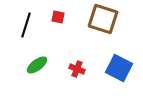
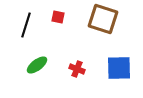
blue square: rotated 28 degrees counterclockwise
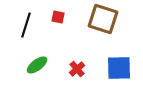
red cross: rotated 28 degrees clockwise
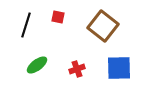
brown square: moved 7 px down; rotated 20 degrees clockwise
red cross: rotated 21 degrees clockwise
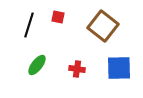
black line: moved 3 px right
green ellipse: rotated 15 degrees counterclockwise
red cross: rotated 28 degrees clockwise
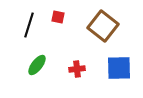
red cross: rotated 14 degrees counterclockwise
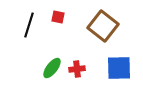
green ellipse: moved 15 px right, 3 px down
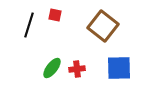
red square: moved 3 px left, 2 px up
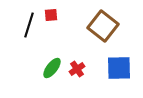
red square: moved 4 px left; rotated 16 degrees counterclockwise
red cross: rotated 28 degrees counterclockwise
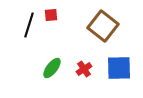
red cross: moved 7 px right
